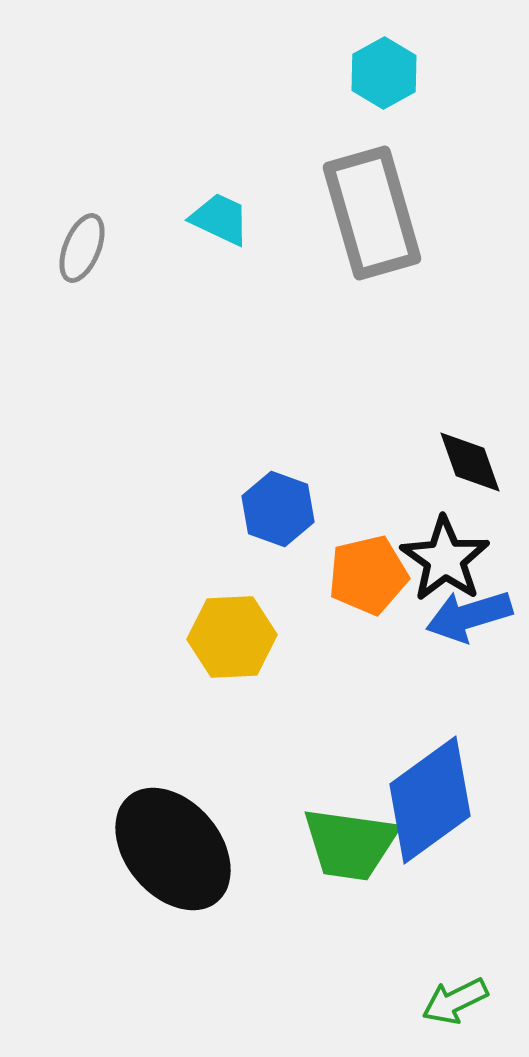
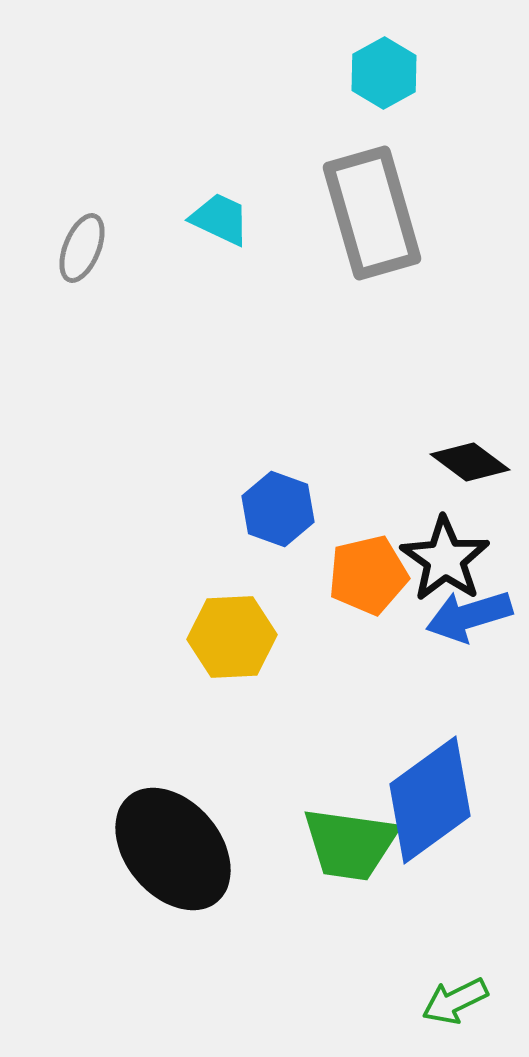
black diamond: rotated 34 degrees counterclockwise
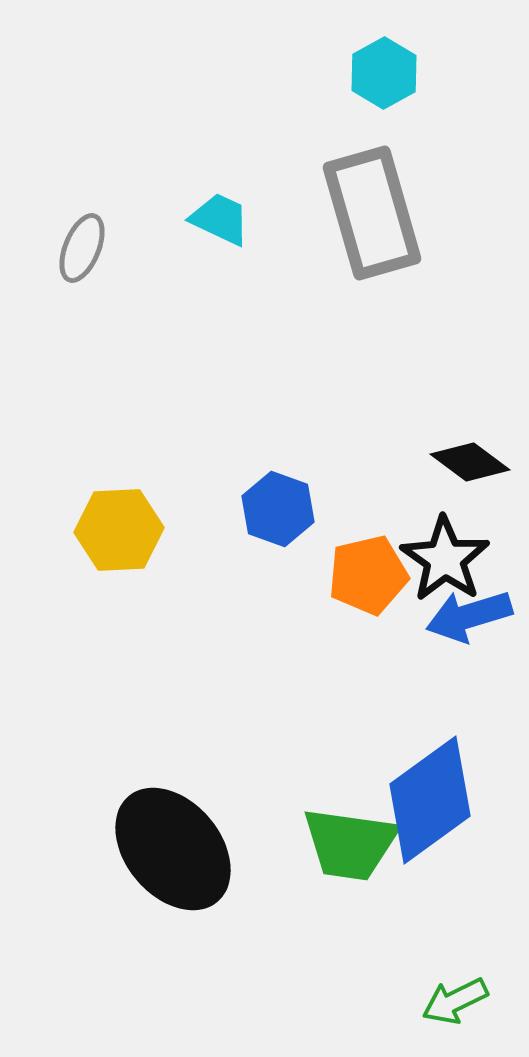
yellow hexagon: moved 113 px left, 107 px up
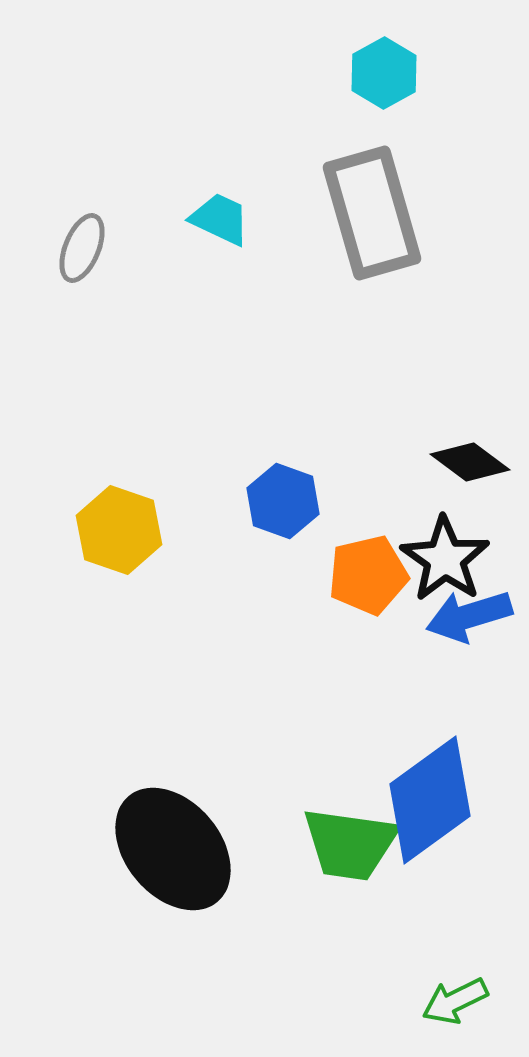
blue hexagon: moved 5 px right, 8 px up
yellow hexagon: rotated 22 degrees clockwise
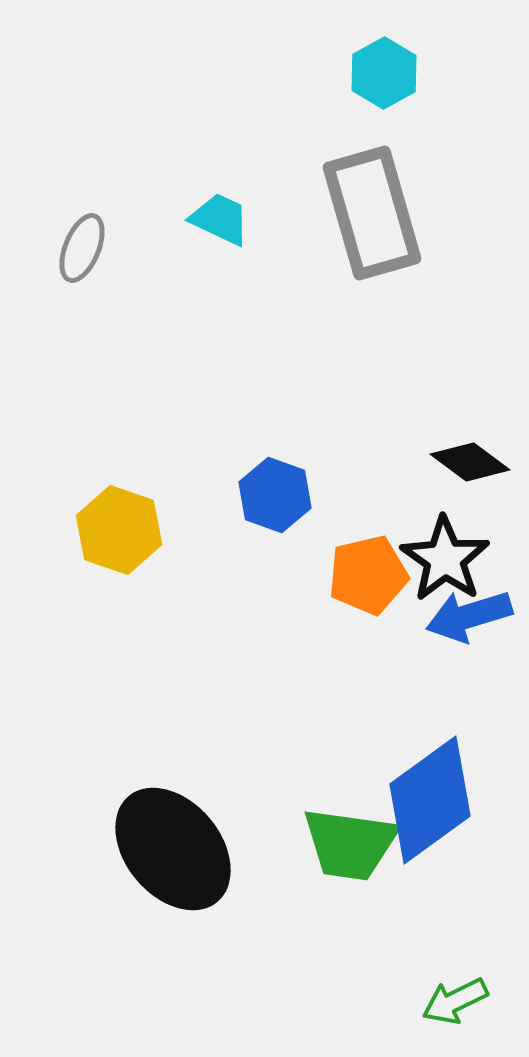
blue hexagon: moved 8 px left, 6 px up
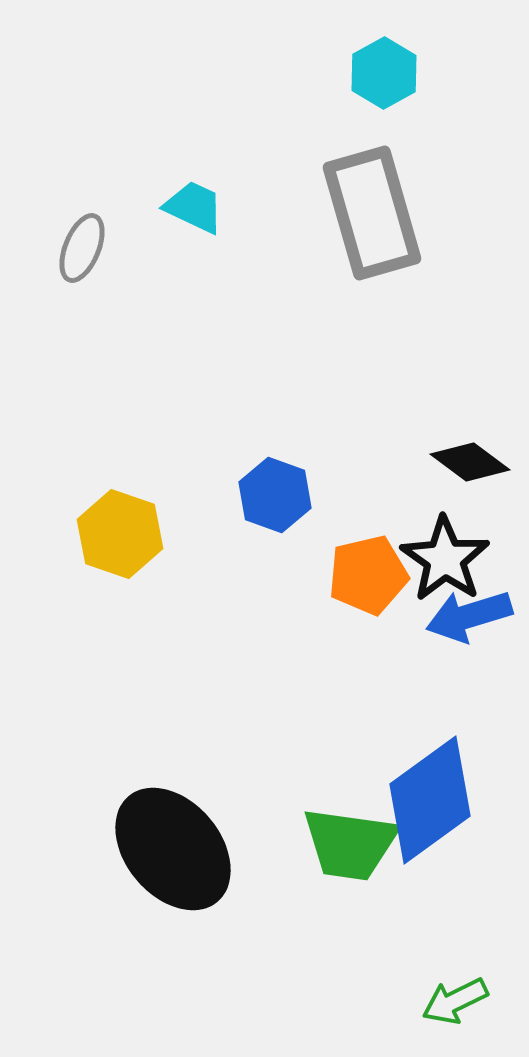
cyan trapezoid: moved 26 px left, 12 px up
yellow hexagon: moved 1 px right, 4 px down
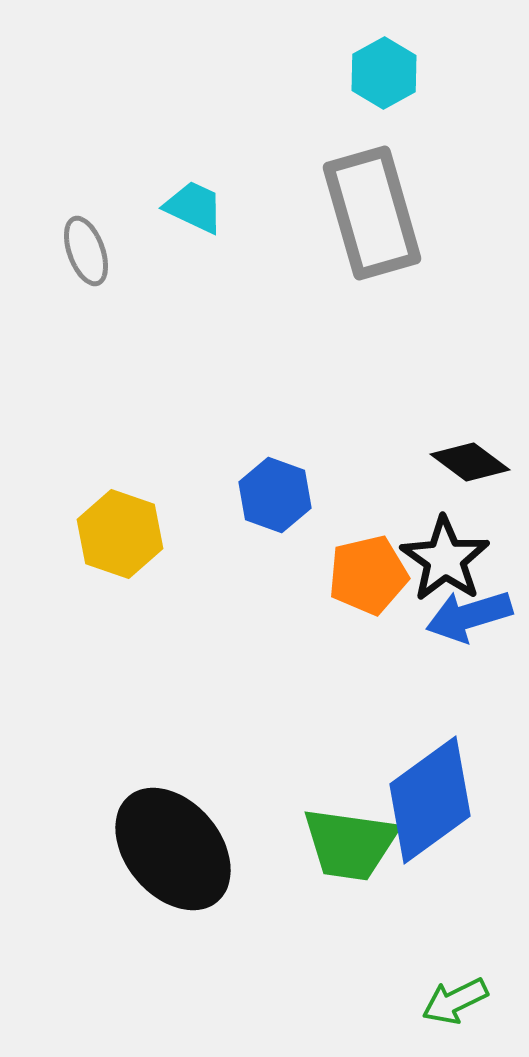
gray ellipse: moved 4 px right, 3 px down; rotated 42 degrees counterclockwise
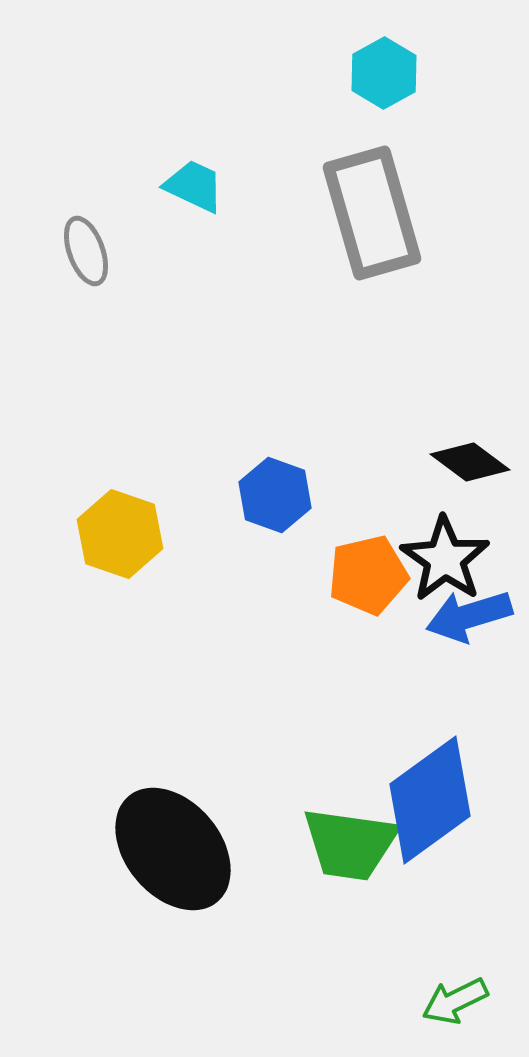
cyan trapezoid: moved 21 px up
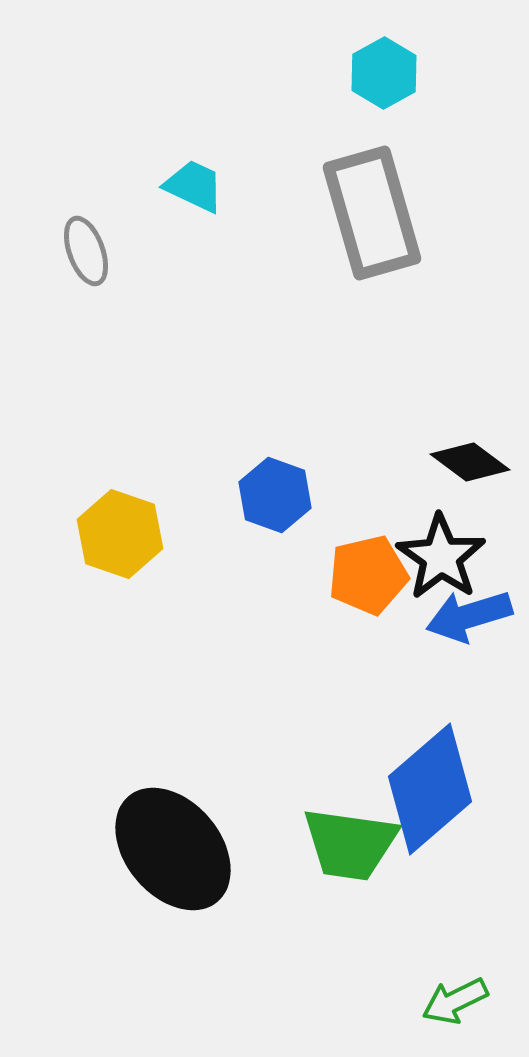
black star: moved 4 px left, 2 px up
blue diamond: moved 11 px up; rotated 5 degrees counterclockwise
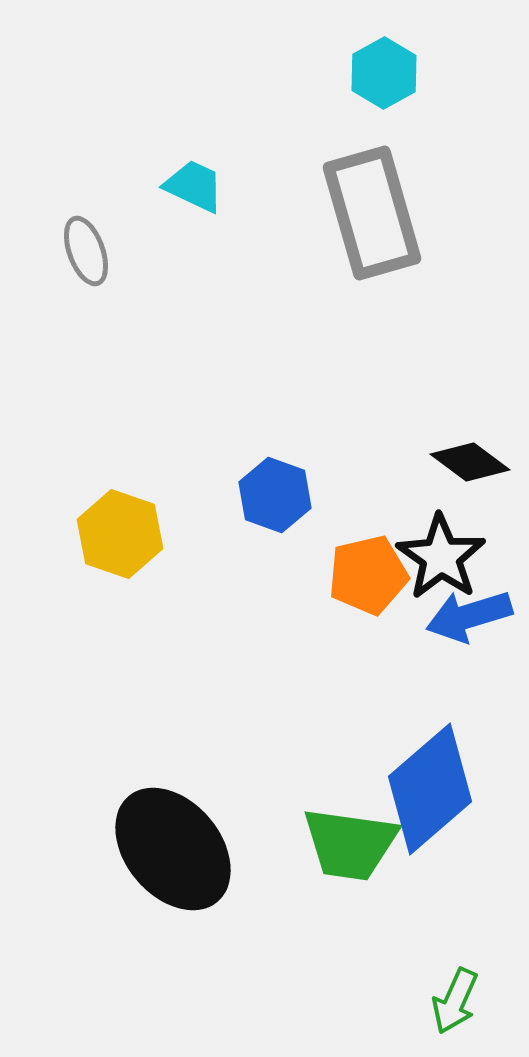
green arrow: rotated 40 degrees counterclockwise
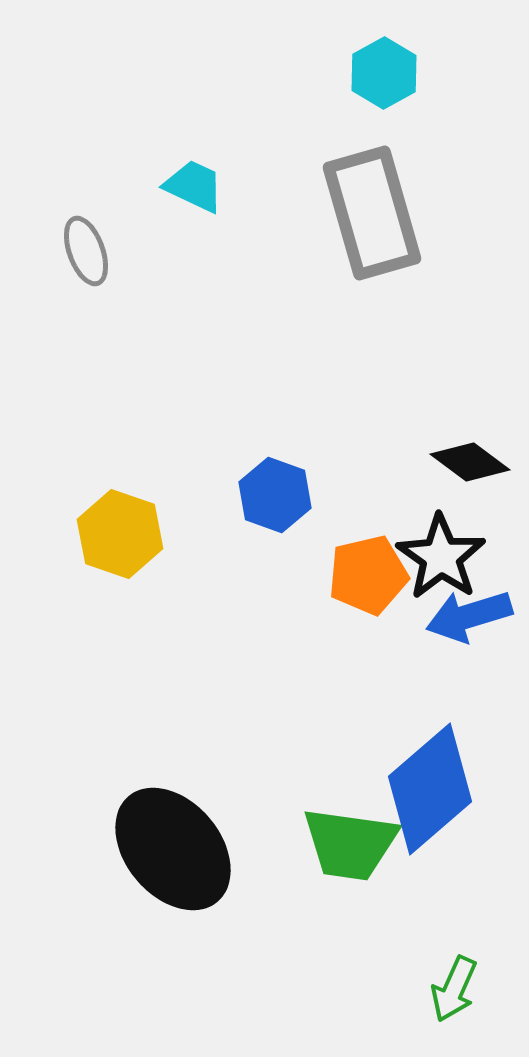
green arrow: moved 1 px left, 12 px up
